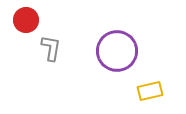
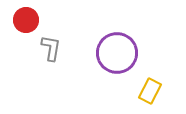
purple circle: moved 2 px down
yellow rectangle: rotated 50 degrees counterclockwise
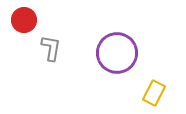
red circle: moved 2 px left
yellow rectangle: moved 4 px right, 2 px down
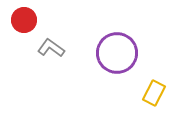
gray L-shape: rotated 64 degrees counterclockwise
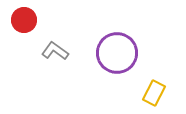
gray L-shape: moved 4 px right, 3 px down
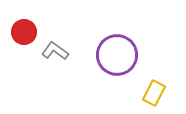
red circle: moved 12 px down
purple circle: moved 2 px down
